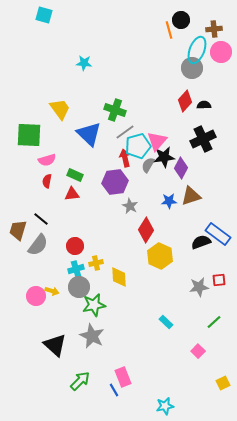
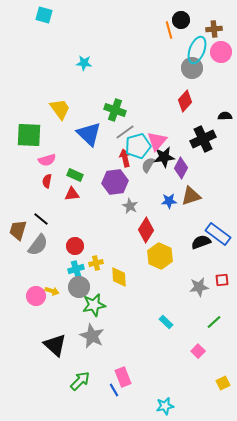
black semicircle at (204, 105): moved 21 px right, 11 px down
red square at (219, 280): moved 3 px right
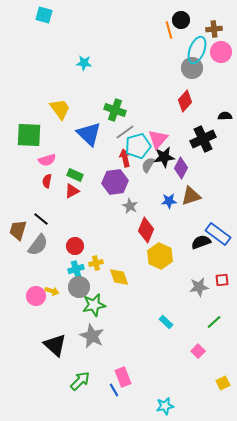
pink triangle at (157, 141): moved 1 px right, 2 px up
red triangle at (72, 194): moved 3 px up; rotated 21 degrees counterclockwise
red diamond at (146, 230): rotated 10 degrees counterclockwise
yellow diamond at (119, 277): rotated 15 degrees counterclockwise
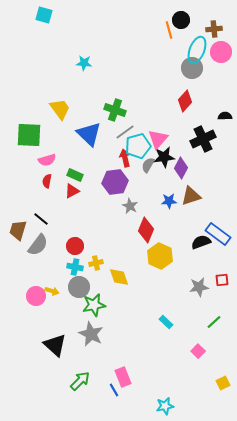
cyan cross at (76, 269): moved 1 px left, 2 px up; rotated 28 degrees clockwise
gray star at (92, 336): moved 1 px left, 2 px up
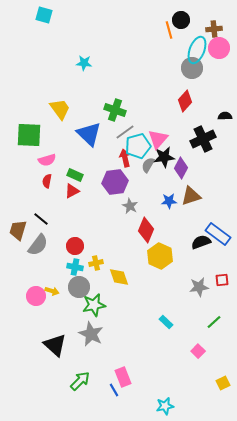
pink circle at (221, 52): moved 2 px left, 4 px up
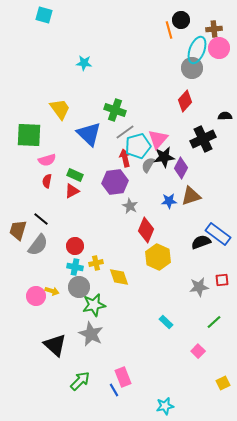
yellow hexagon at (160, 256): moved 2 px left, 1 px down
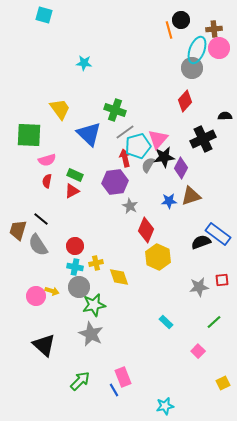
gray semicircle at (38, 245): rotated 110 degrees clockwise
black triangle at (55, 345): moved 11 px left
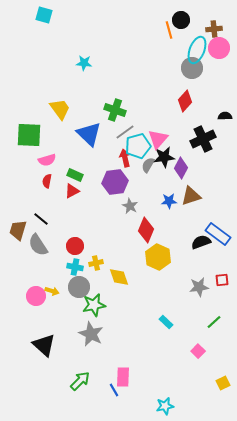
pink rectangle at (123, 377): rotated 24 degrees clockwise
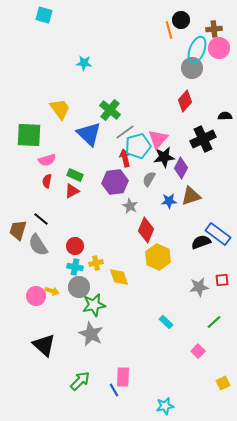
green cross at (115, 110): moved 5 px left; rotated 20 degrees clockwise
gray semicircle at (148, 165): moved 1 px right, 14 px down
